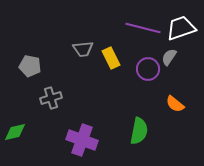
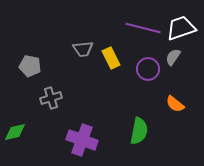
gray semicircle: moved 4 px right
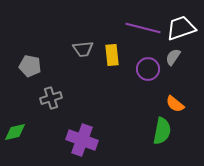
yellow rectangle: moved 1 px right, 3 px up; rotated 20 degrees clockwise
green semicircle: moved 23 px right
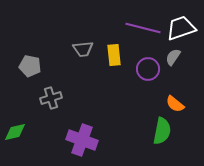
yellow rectangle: moved 2 px right
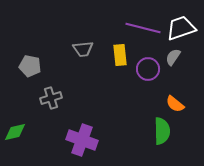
yellow rectangle: moved 6 px right
green semicircle: rotated 12 degrees counterclockwise
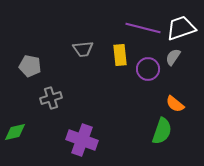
green semicircle: rotated 20 degrees clockwise
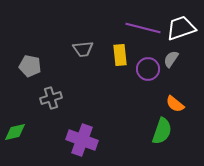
gray semicircle: moved 2 px left, 2 px down
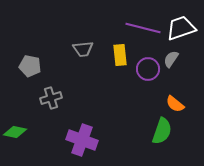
green diamond: rotated 25 degrees clockwise
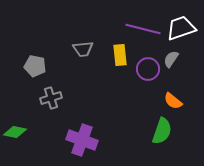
purple line: moved 1 px down
gray pentagon: moved 5 px right
orange semicircle: moved 2 px left, 3 px up
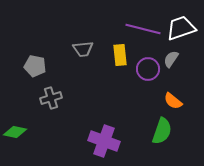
purple cross: moved 22 px right, 1 px down
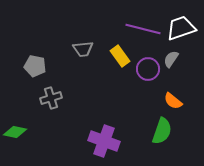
yellow rectangle: moved 1 px down; rotated 30 degrees counterclockwise
